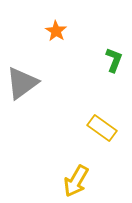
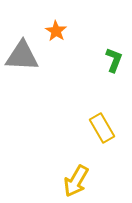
gray triangle: moved 27 px up; rotated 39 degrees clockwise
yellow rectangle: rotated 24 degrees clockwise
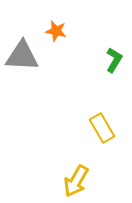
orange star: rotated 20 degrees counterclockwise
green L-shape: rotated 10 degrees clockwise
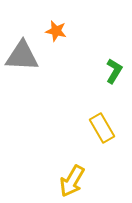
green L-shape: moved 11 px down
yellow arrow: moved 4 px left
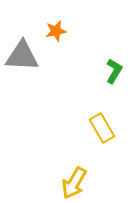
orange star: rotated 25 degrees counterclockwise
yellow arrow: moved 2 px right, 2 px down
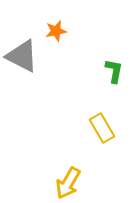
gray triangle: rotated 24 degrees clockwise
green L-shape: rotated 20 degrees counterclockwise
yellow arrow: moved 6 px left
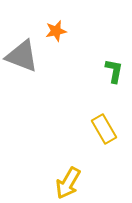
gray triangle: rotated 6 degrees counterclockwise
yellow rectangle: moved 2 px right, 1 px down
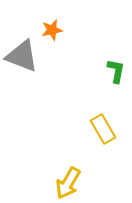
orange star: moved 4 px left, 1 px up
green L-shape: moved 2 px right
yellow rectangle: moved 1 px left
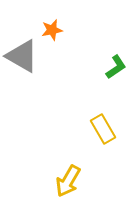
gray triangle: rotated 9 degrees clockwise
green L-shape: moved 4 px up; rotated 45 degrees clockwise
yellow arrow: moved 2 px up
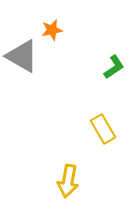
green L-shape: moved 2 px left
yellow arrow: rotated 20 degrees counterclockwise
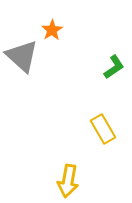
orange star: rotated 20 degrees counterclockwise
gray triangle: rotated 12 degrees clockwise
